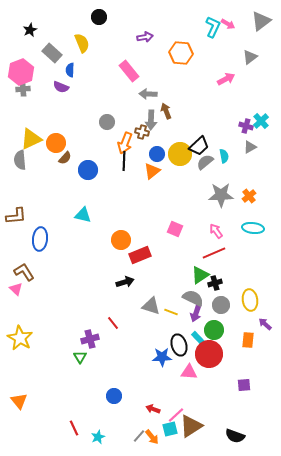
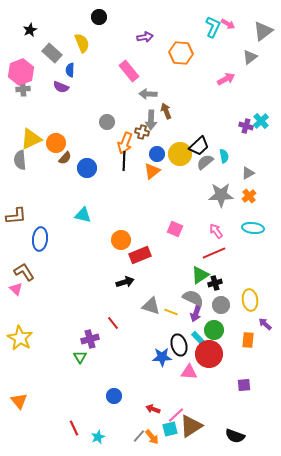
gray triangle at (261, 21): moved 2 px right, 10 px down
gray triangle at (250, 147): moved 2 px left, 26 px down
blue circle at (88, 170): moved 1 px left, 2 px up
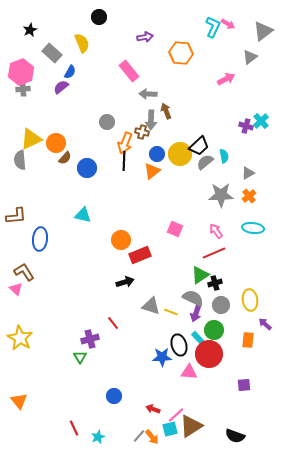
blue semicircle at (70, 70): moved 2 px down; rotated 152 degrees counterclockwise
purple semicircle at (61, 87): rotated 119 degrees clockwise
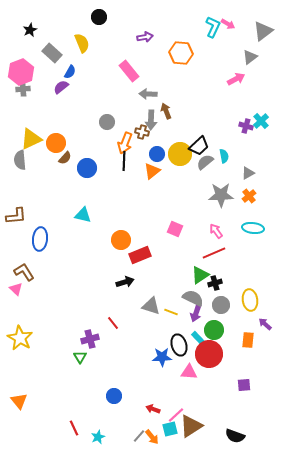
pink arrow at (226, 79): moved 10 px right
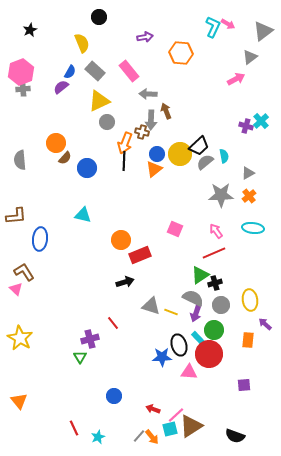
gray rectangle at (52, 53): moved 43 px right, 18 px down
yellow triangle at (31, 139): moved 68 px right, 38 px up
orange triangle at (152, 171): moved 2 px right, 2 px up
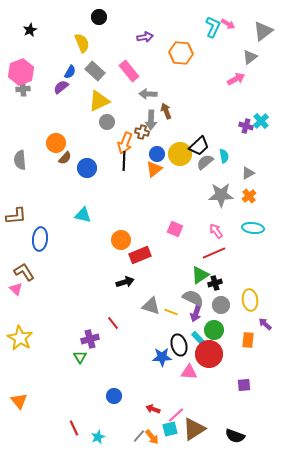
brown triangle at (191, 426): moved 3 px right, 3 px down
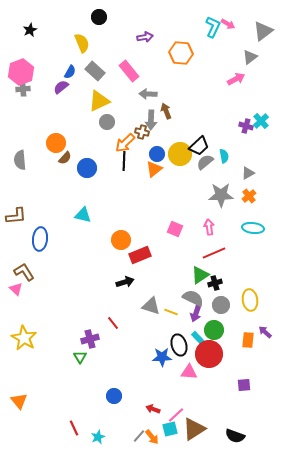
orange arrow at (125, 143): rotated 25 degrees clockwise
pink arrow at (216, 231): moved 7 px left, 4 px up; rotated 28 degrees clockwise
purple arrow at (265, 324): moved 8 px down
yellow star at (20, 338): moved 4 px right
